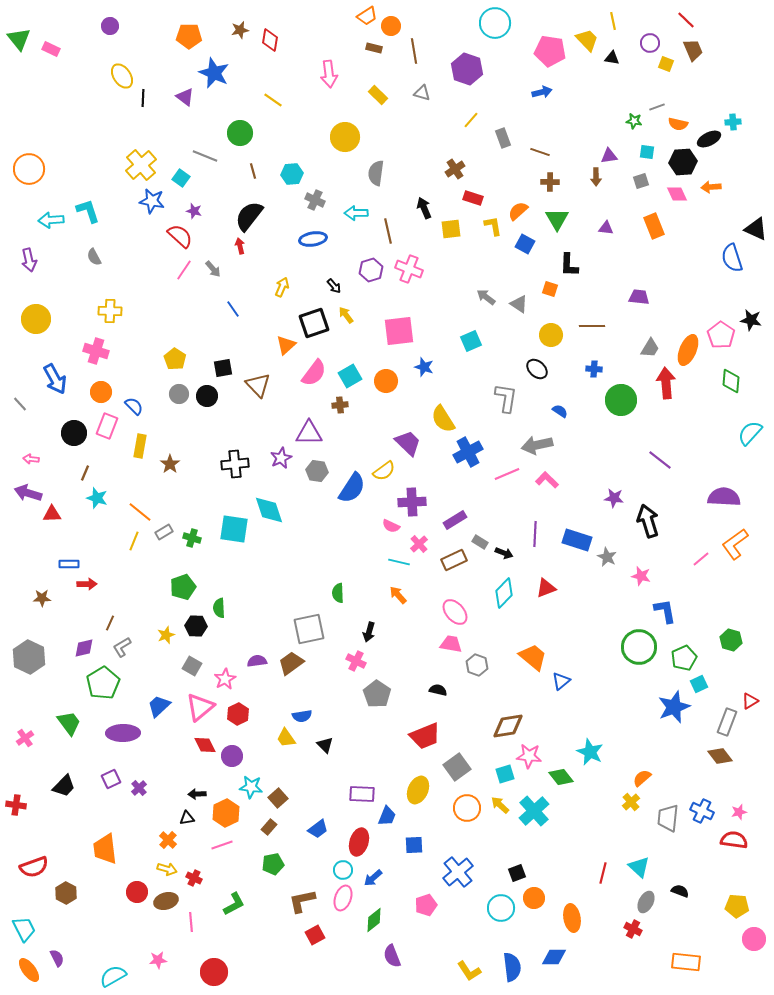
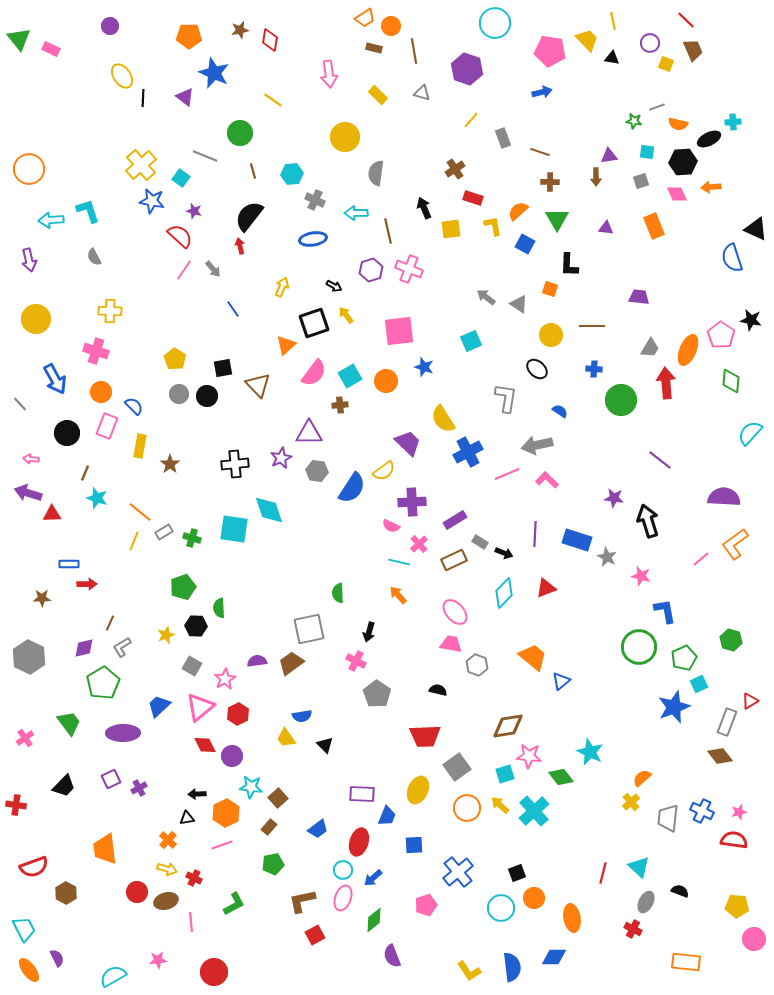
orange trapezoid at (367, 16): moved 2 px left, 2 px down
black arrow at (334, 286): rotated 21 degrees counterclockwise
black circle at (74, 433): moved 7 px left
red trapezoid at (425, 736): rotated 20 degrees clockwise
purple cross at (139, 788): rotated 14 degrees clockwise
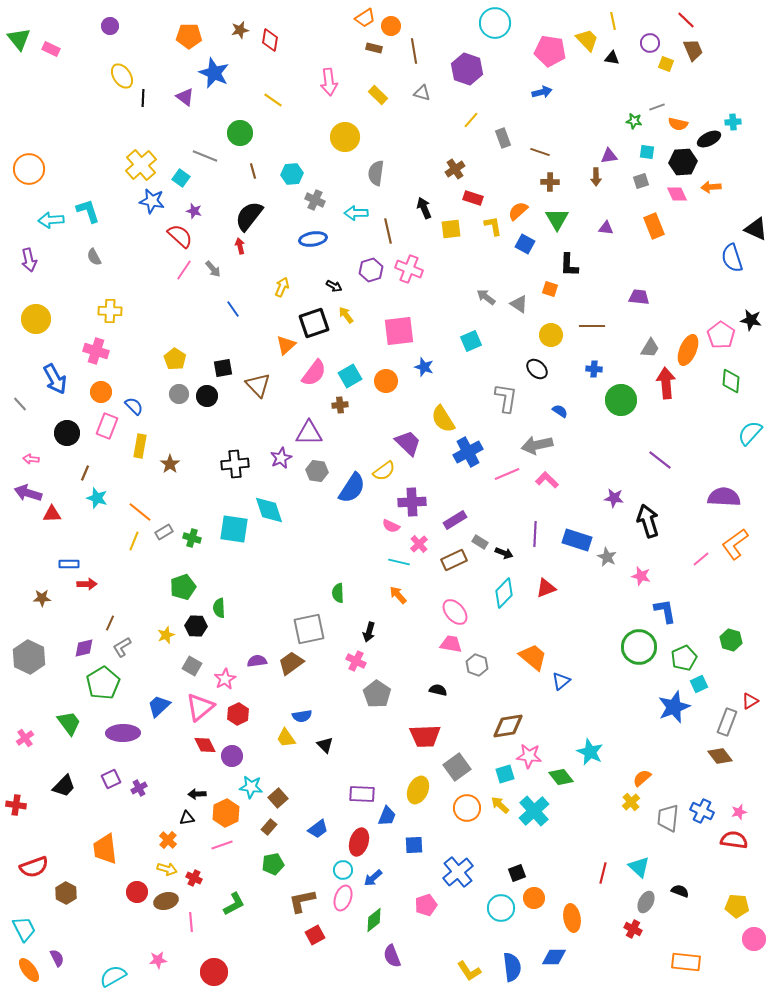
pink arrow at (329, 74): moved 8 px down
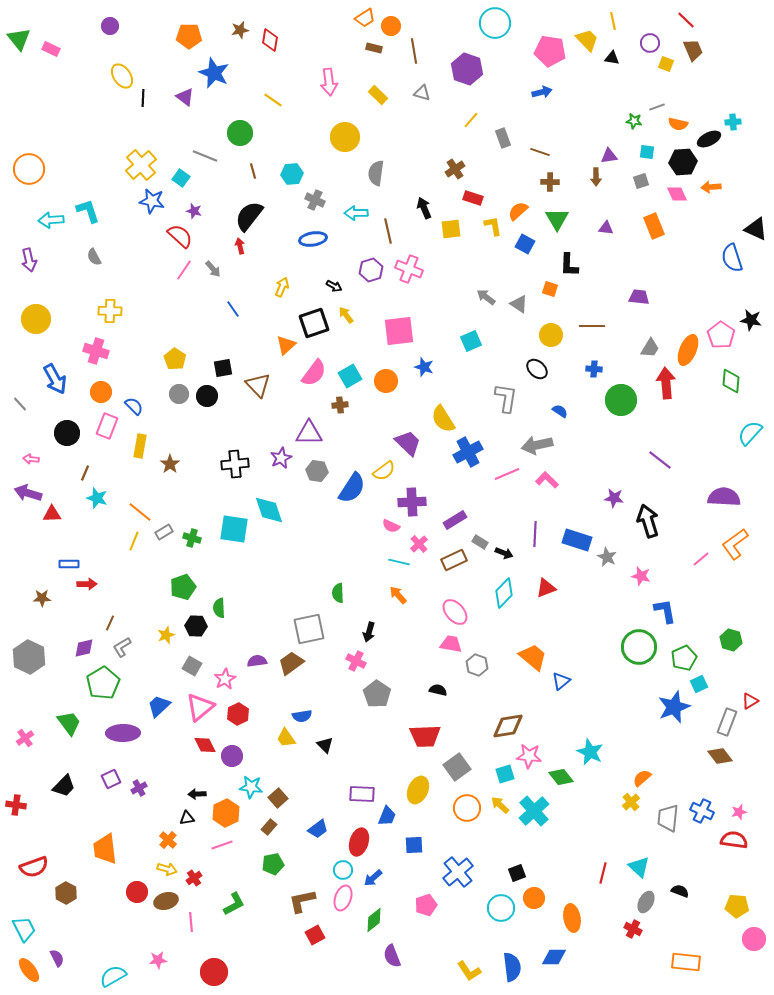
red cross at (194, 878): rotated 28 degrees clockwise
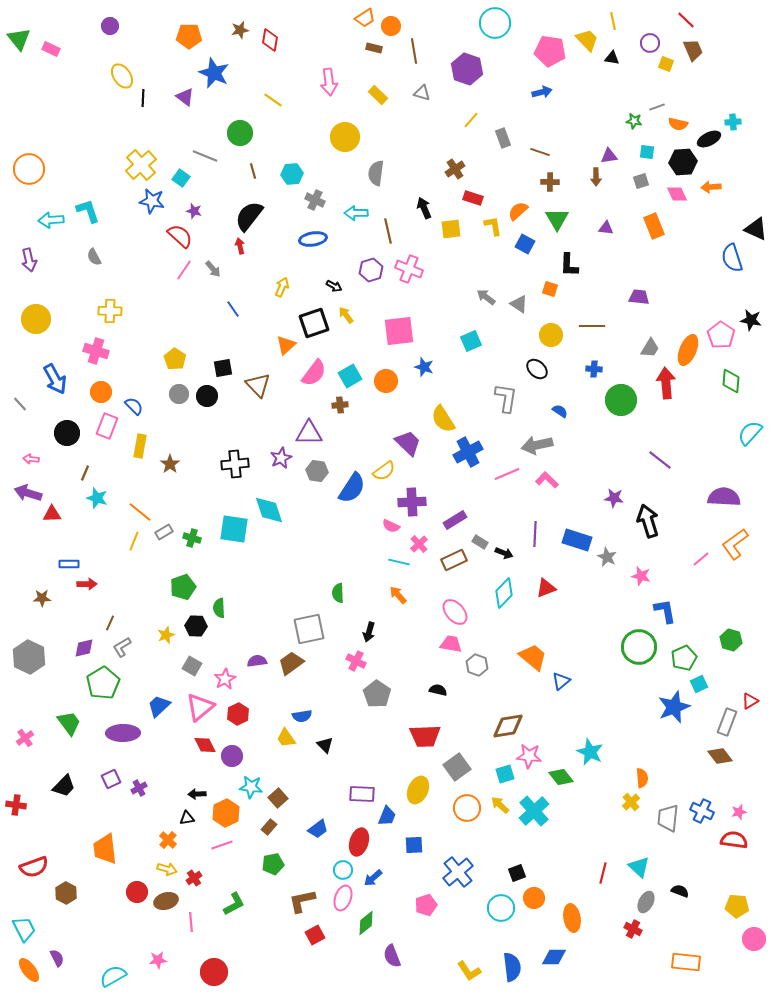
orange semicircle at (642, 778): rotated 126 degrees clockwise
green diamond at (374, 920): moved 8 px left, 3 px down
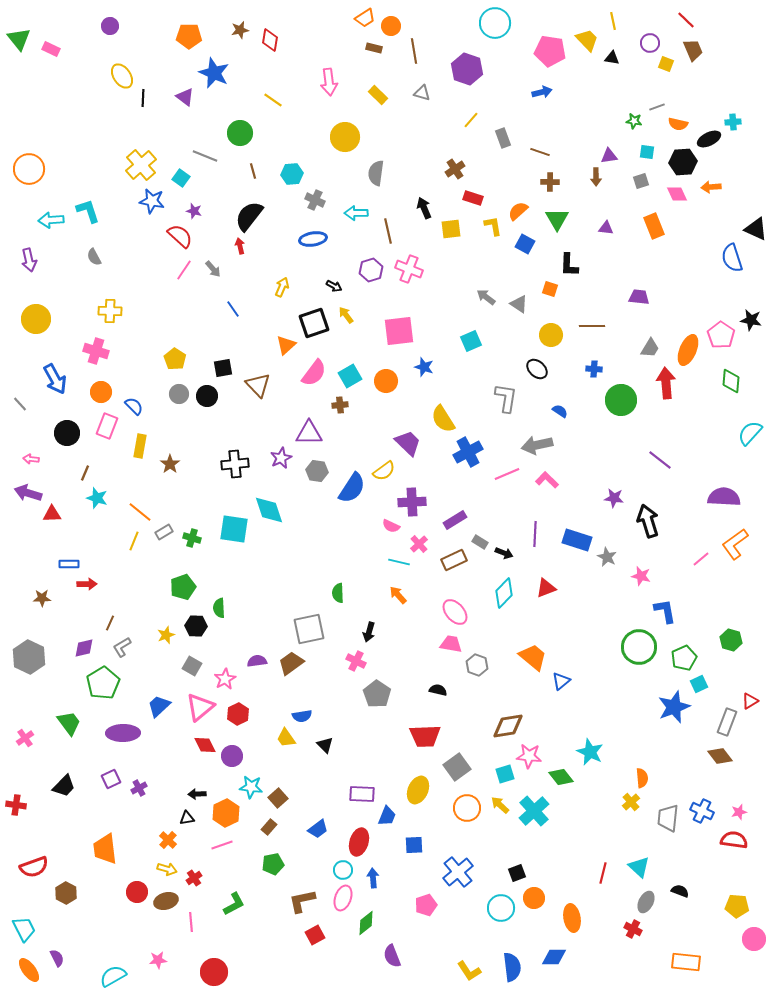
blue arrow at (373, 878): rotated 126 degrees clockwise
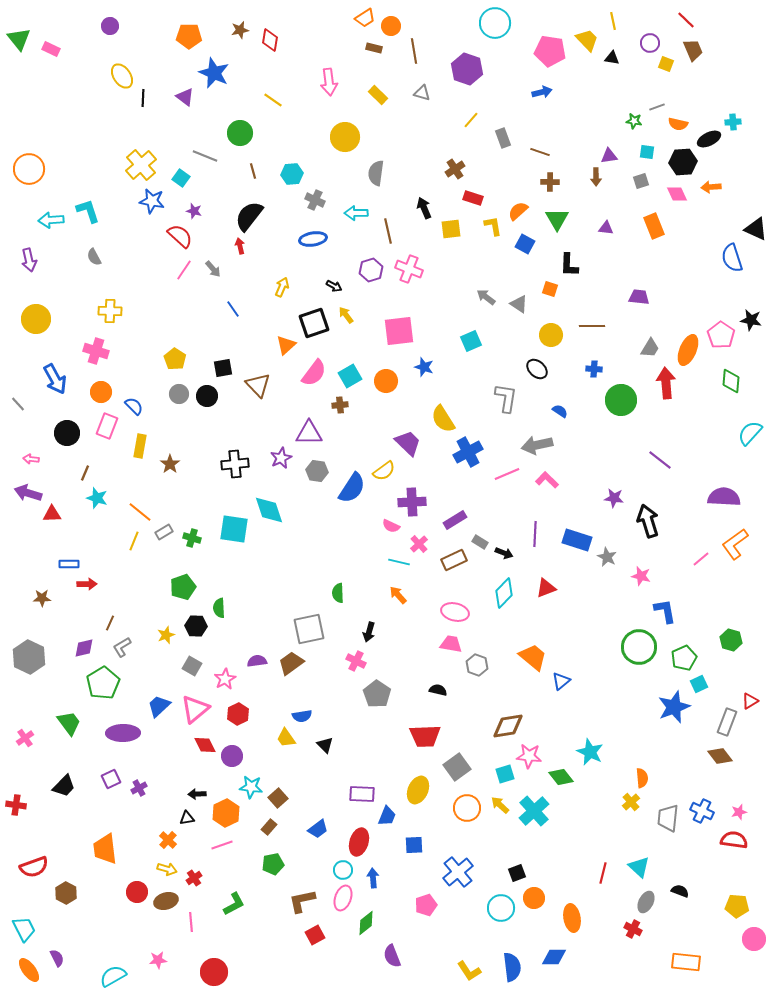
gray line at (20, 404): moved 2 px left
pink ellipse at (455, 612): rotated 36 degrees counterclockwise
pink triangle at (200, 707): moved 5 px left, 2 px down
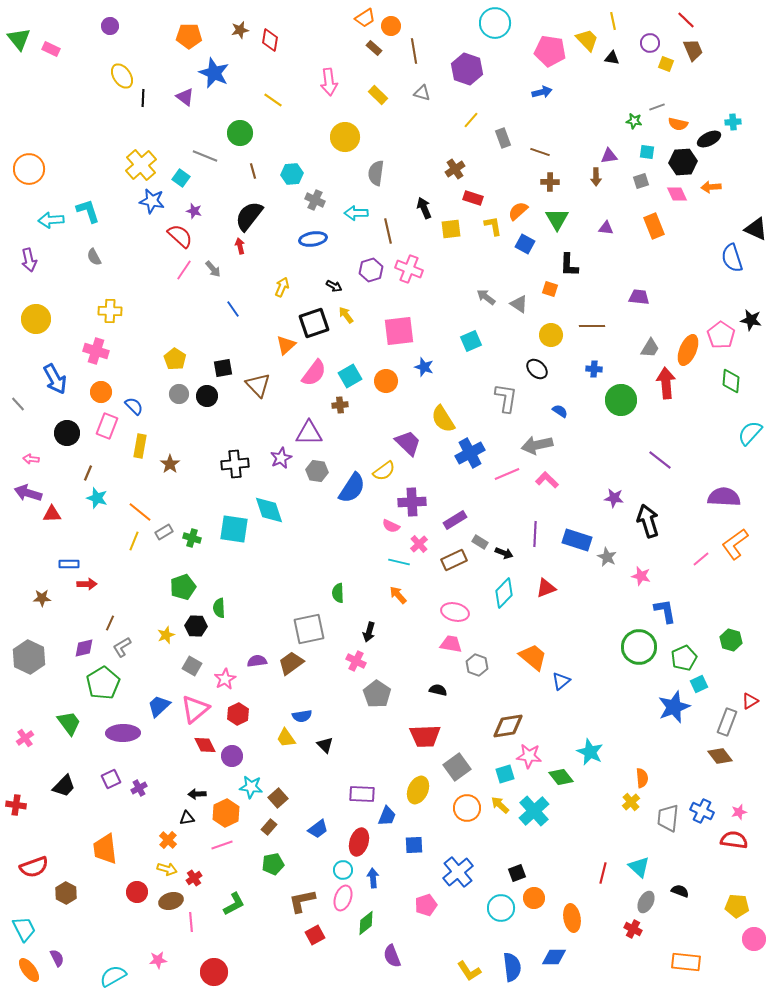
brown rectangle at (374, 48): rotated 28 degrees clockwise
blue cross at (468, 452): moved 2 px right, 1 px down
brown line at (85, 473): moved 3 px right
brown ellipse at (166, 901): moved 5 px right
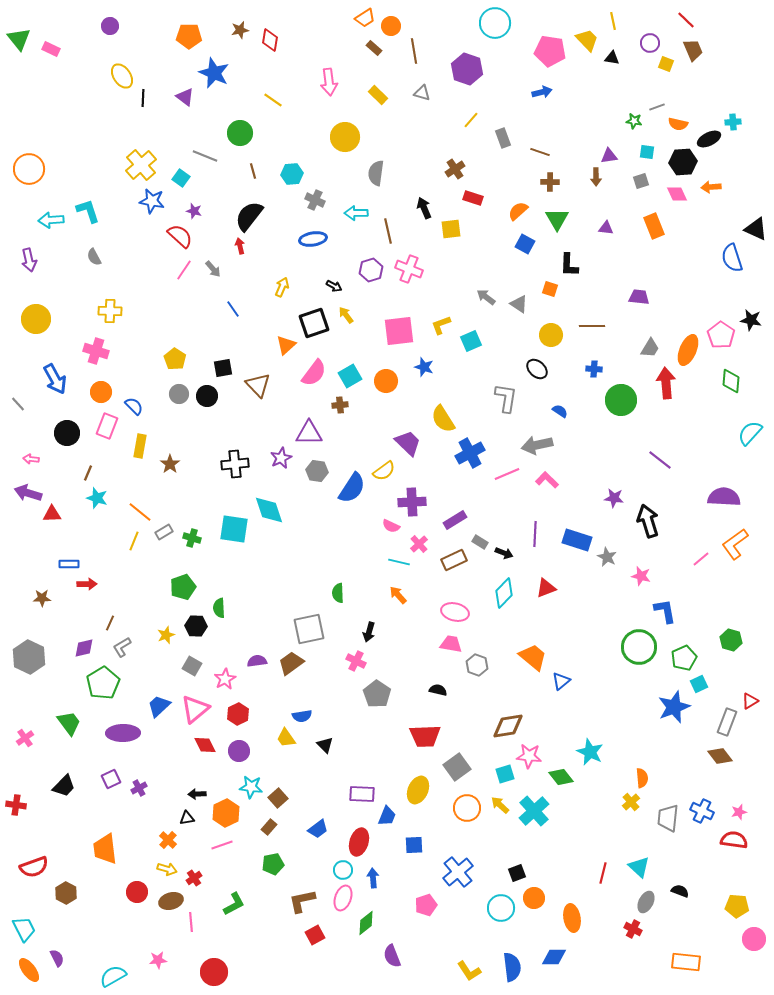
yellow L-shape at (493, 226): moved 52 px left, 99 px down; rotated 100 degrees counterclockwise
purple circle at (232, 756): moved 7 px right, 5 px up
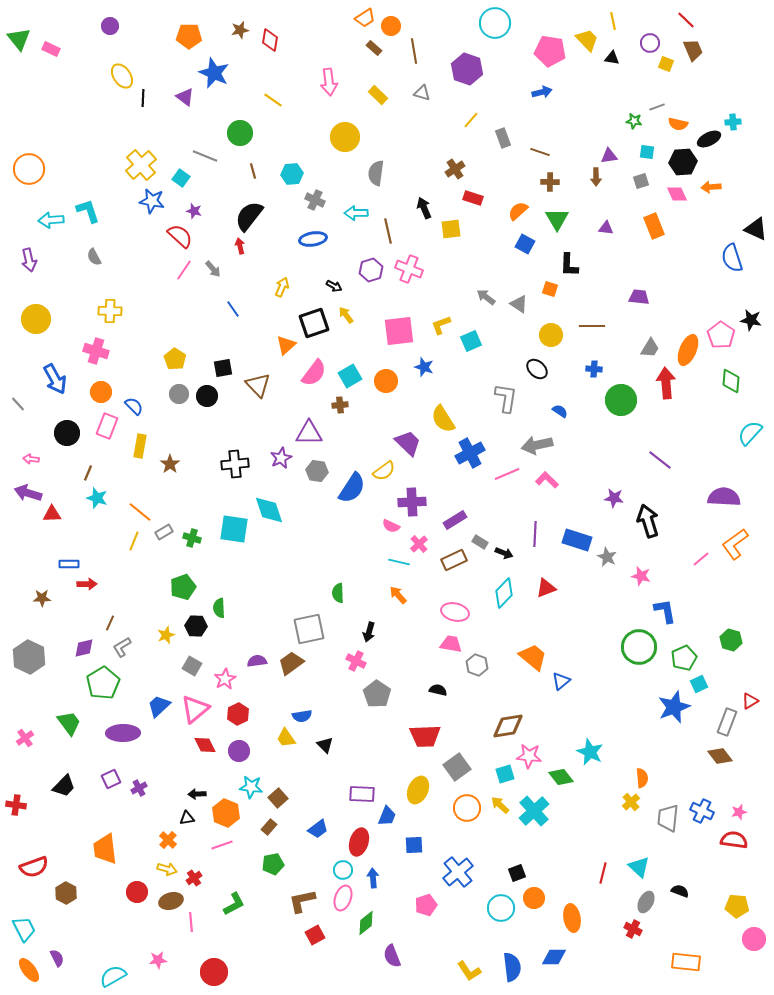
orange hexagon at (226, 813): rotated 12 degrees counterclockwise
